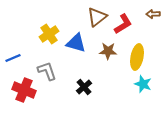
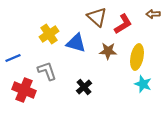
brown triangle: rotated 40 degrees counterclockwise
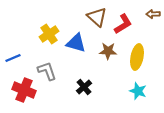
cyan star: moved 5 px left, 7 px down
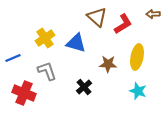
yellow cross: moved 4 px left, 4 px down
brown star: moved 13 px down
red cross: moved 3 px down
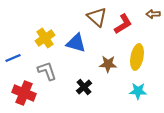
cyan star: rotated 18 degrees counterclockwise
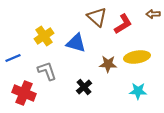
yellow cross: moved 1 px left, 2 px up
yellow ellipse: rotated 70 degrees clockwise
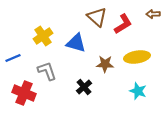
yellow cross: moved 1 px left
brown star: moved 3 px left
cyan star: rotated 18 degrees clockwise
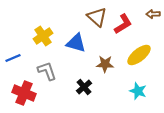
yellow ellipse: moved 2 px right, 2 px up; rotated 30 degrees counterclockwise
